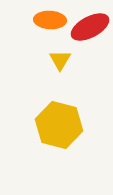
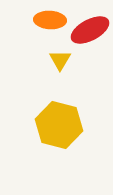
red ellipse: moved 3 px down
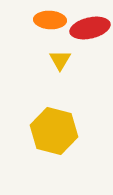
red ellipse: moved 2 px up; rotated 15 degrees clockwise
yellow hexagon: moved 5 px left, 6 px down
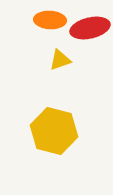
yellow triangle: rotated 40 degrees clockwise
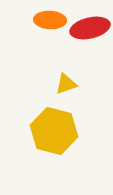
yellow triangle: moved 6 px right, 24 px down
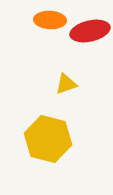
red ellipse: moved 3 px down
yellow hexagon: moved 6 px left, 8 px down
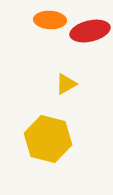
yellow triangle: rotated 10 degrees counterclockwise
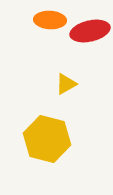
yellow hexagon: moved 1 px left
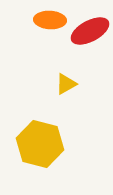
red ellipse: rotated 15 degrees counterclockwise
yellow hexagon: moved 7 px left, 5 px down
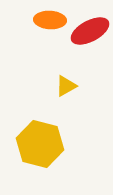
yellow triangle: moved 2 px down
